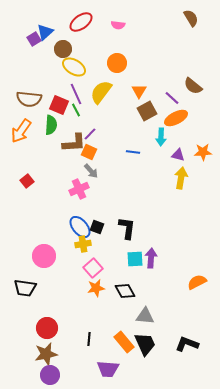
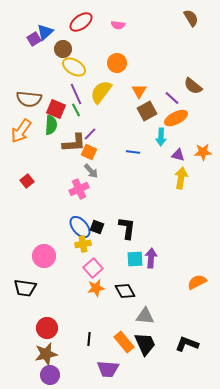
red square at (59, 105): moved 3 px left, 4 px down
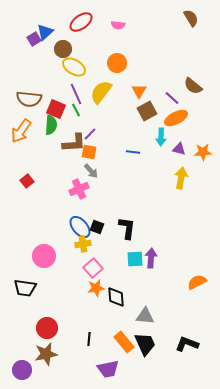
orange square at (89, 152): rotated 14 degrees counterclockwise
purple triangle at (178, 155): moved 1 px right, 6 px up
black diamond at (125, 291): moved 9 px left, 6 px down; rotated 25 degrees clockwise
purple trapezoid at (108, 369): rotated 15 degrees counterclockwise
purple circle at (50, 375): moved 28 px left, 5 px up
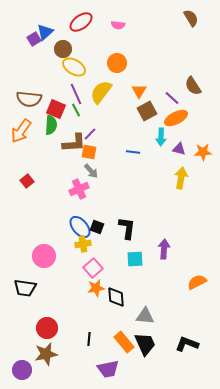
brown semicircle at (193, 86): rotated 18 degrees clockwise
purple arrow at (151, 258): moved 13 px right, 9 px up
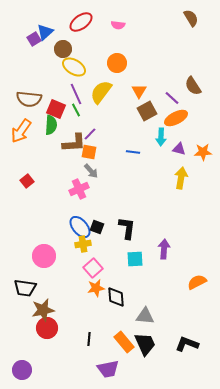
brown star at (46, 354): moved 3 px left, 44 px up
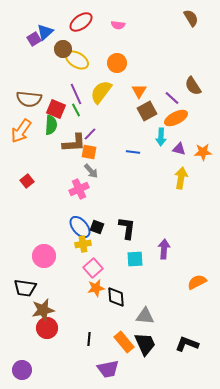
yellow ellipse at (74, 67): moved 3 px right, 7 px up
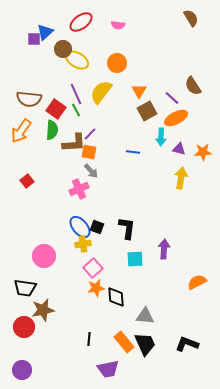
purple square at (34, 39): rotated 32 degrees clockwise
red square at (56, 109): rotated 12 degrees clockwise
green semicircle at (51, 125): moved 1 px right, 5 px down
red circle at (47, 328): moved 23 px left, 1 px up
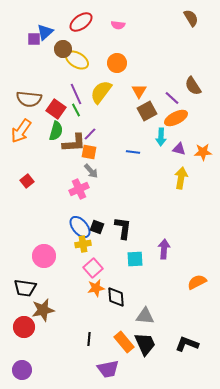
green semicircle at (52, 130): moved 4 px right, 1 px down; rotated 12 degrees clockwise
black L-shape at (127, 228): moved 4 px left
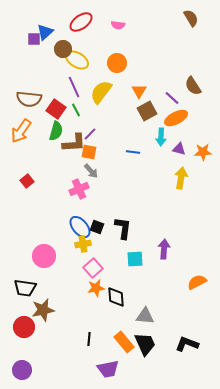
purple line at (76, 94): moved 2 px left, 7 px up
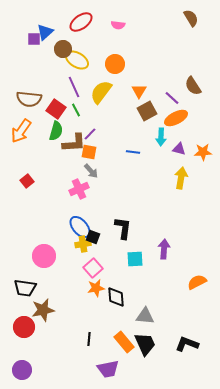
orange circle at (117, 63): moved 2 px left, 1 px down
black square at (97, 227): moved 4 px left, 10 px down
